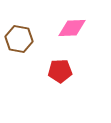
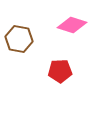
pink diamond: moved 3 px up; rotated 20 degrees clockwise
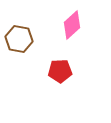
pink diamond: rotated 60 degrees counterclockwise
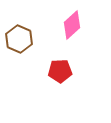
brown hexagon: rotated 12 degrees clockwise
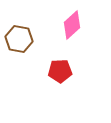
brown hexagon: rotated 12 degrees counterclockwise
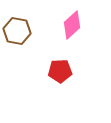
brown hexagon: moved 2 px left, 8 px up
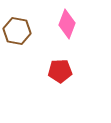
pink diamond: moved 5 px left, 1 px up; rotated 28 degrees counterclockwise
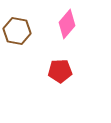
pink diamond: rotated 20 degrees clockwise
